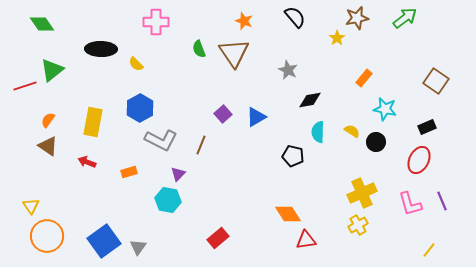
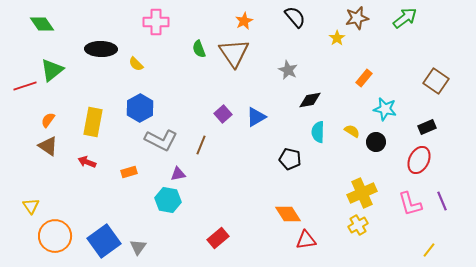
orange star at (244, 21): rotated 24 degrees clockwise
black pentagon at (293, 156): moved 3 px left, 3 px down
purple triangle at (178, 174): rotated 35 degrees clockwise
orange circle at (47, 236): moved 8 px right
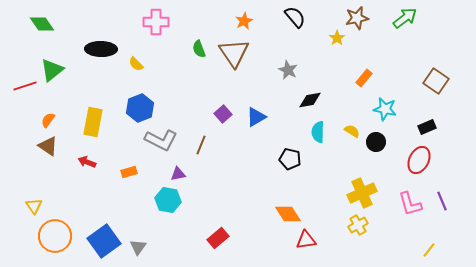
blue hexagon at (140, 108): rotated 8 degrees clockwise
yellow triangle at (31, 206): moved 3 px right
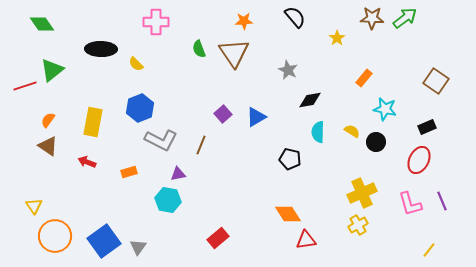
brown star at (357, 18): moved 15 px right; rotated 15 degrees clockwise
orange star at (244, 21): rotated 24 degrees clockwise
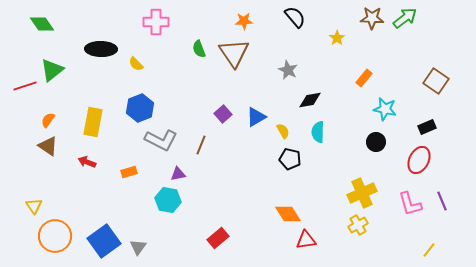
yellow semicircle at (352, 131): moved 69 px left; rotated 28 degrees clockwise
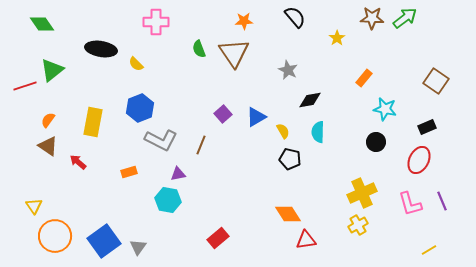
black ellipse at (101, 49): rotated 8 degrees clockwise
red arrow at (87, 162): moved 9 px left; rotated 18 degrees clockwise
yellow line at (429, 250): rotated 21 degrees clockwise
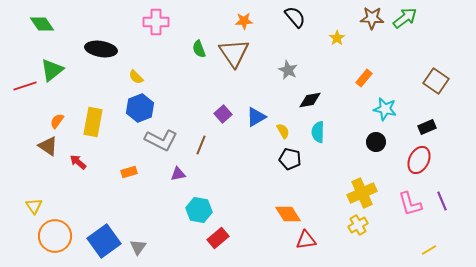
yellow semicircle at (136, 64): moved 13 px down
orange semicircle at (48, 120): moved 9 px right, 1 px down
cyan hexagon at (168, 200): moved 31 px right, 10 px down
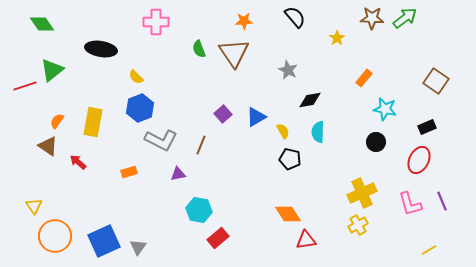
blue square at (104, 241): rotated 12 degrees clockwise
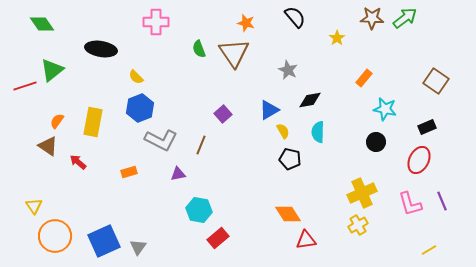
orange star at (244, 21): moved 2 px right, 2 px down; rotated 18 degrees clockwise
blue triangle at (256, 117): moved 13 px right, 7 px up
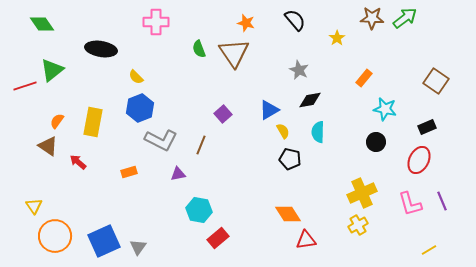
black semicircle at (295, 17): moved 3 px down
gray star at (288, 70): moved 11 px right
